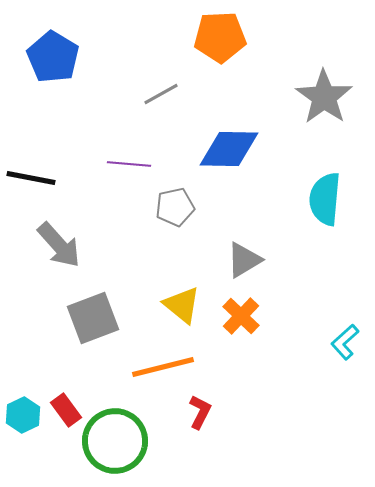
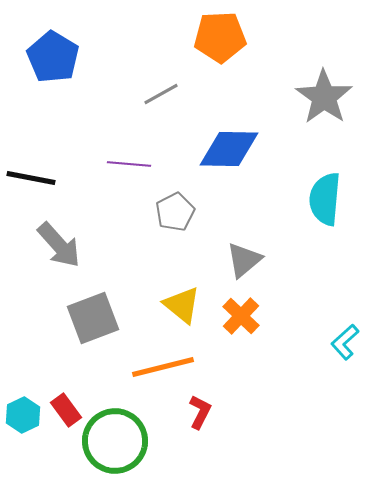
gray pentagon: moved 5 px down; rotated 15 degrees counterclockwise
gray triangle: rotated 9 degrees counterclockwise
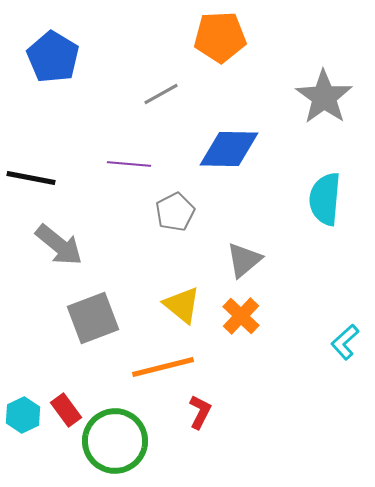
gray arrow: rotated 9 degrees counterclockwise
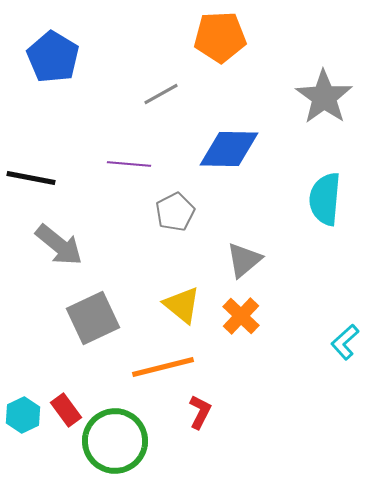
gray square: rotated 4 degrees counterclockwise
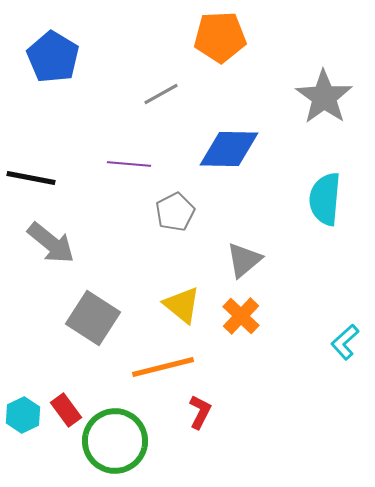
gray arrow: moved 8 px left, 2 px up
gray square: rotated 32 degrees counterclockwise
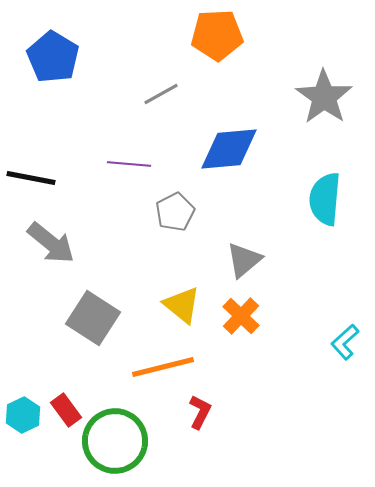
orange pentagon: moved 3 px left, 2 px up
blue diamond: rotated 6 degrees counterclockwise
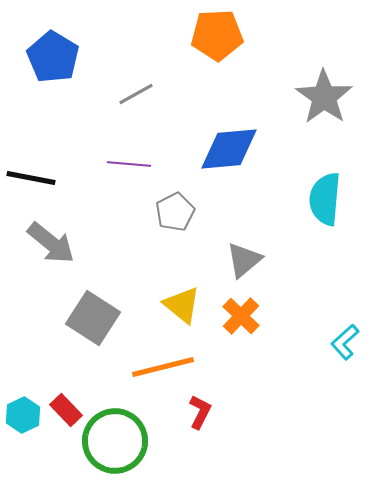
gray line: moved 25 px left
red rectangle: rotated 8 degrees counterclockwise
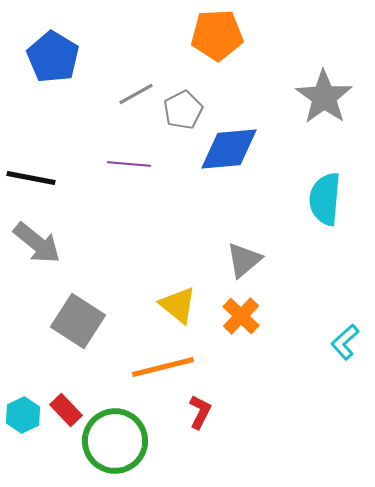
gray pentagon: moved 8 px right, 102 px up
gray arrow: moved 14 px left
yellow triangle: moved 4 px left
gray square: moved 15 px left, 3 px down
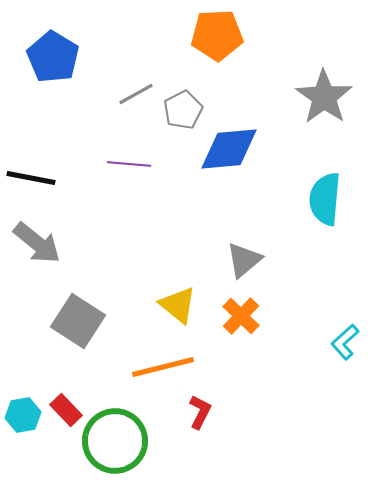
cyan hexagon: rotated 16 degrees clockwise
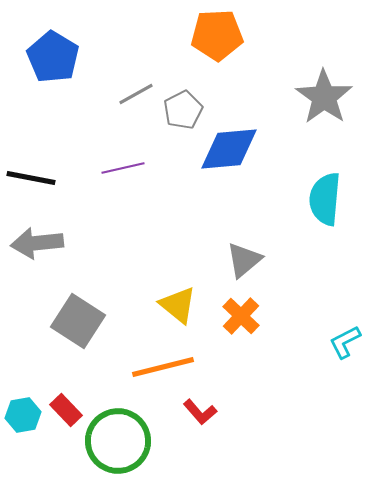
purple line: moved 6 px left, 4 px down; rotated 18 degrees counterclockwise
gray arrow: rotated 135 degrees clockwise
cyan L-shape: rotated 15 degrees clockwise
red L-shape: rotated 112 degrees clockwise
green circle: moved 3 px right
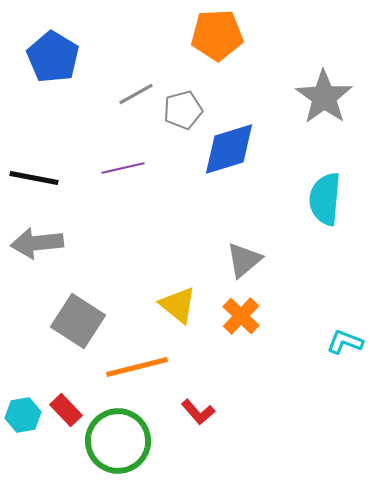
gray pentagon: rotated 12 degrees clockwise
blue diamond: rotated 12 degrees counterclockwise
black line: moved 3 px right
cyan L-shape: rotated 48 degrees clockwise
orange line: moved 26 px left
red L-shape: moved 2 px left
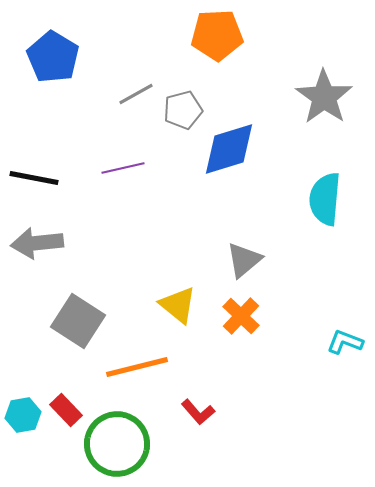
green circle: moved 1 px left, 3 px down
